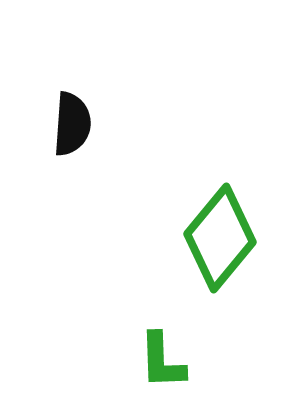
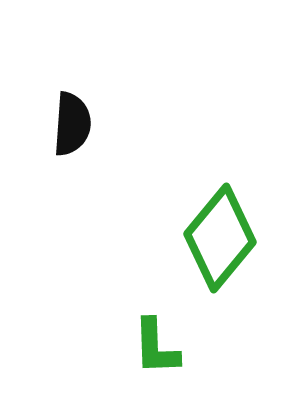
green L-shape: moved 6 px left, 14 px up
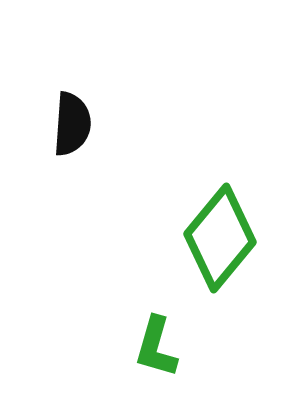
green L-shape: rotated 18 degrees clockwise
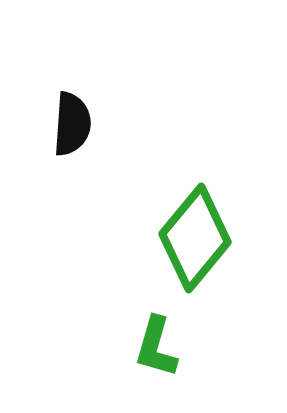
green diamond: moved 25 px left
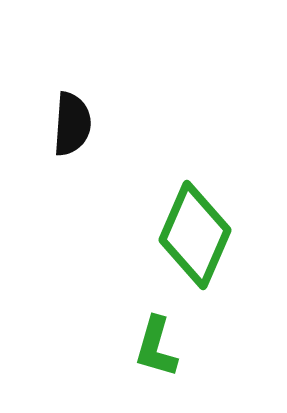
green diamond: moved 3 px up; rotated 16 degrees counterclockwise
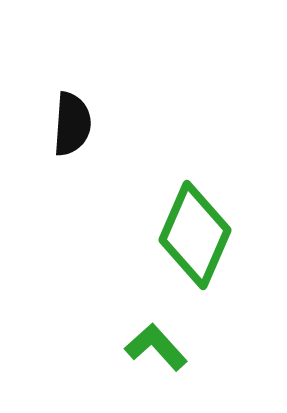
green L-shape: rotated 122 degrees clockwise
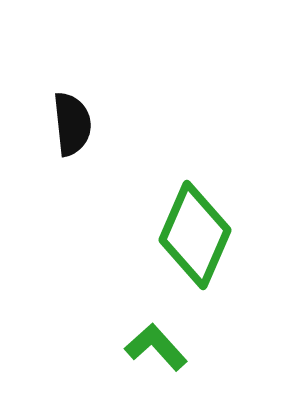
black semicircle: rotated 10 degrees counterclockwise
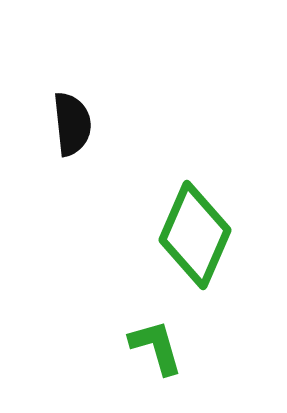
green L-shape: rotated 26 degrees clockwise
